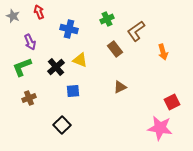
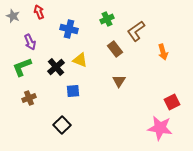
brown triangle: moved 1 px left, 6 px up; rotated 32 degrees counterclockwise
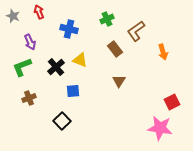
black square: moved 4 px up
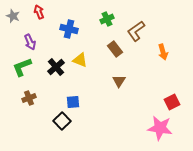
blue square: moved 11 px down
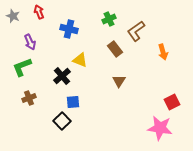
green cross: moved 2 px right
black cross: moved 6 px right, 9 px down
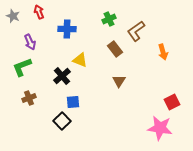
blue cross: moved 2 px left; rotated 12 degrees counterclockwise
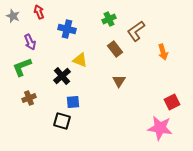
blue cross: rotated 12 degrees clockwise
black square: rotated 30 degrees counterclockwise
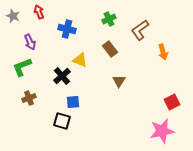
brown L-shape: moved 4 px right, 1 px up
brown rectangle: moved 5 px left
pink star: moved 2 px right, 3 px down; rotated 20 degrees counterclockwise
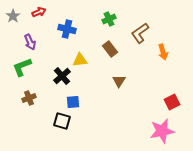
red arrow: rotated 88 degrees clockwise
gray star: rotated 16 degrees clockwise
brown L-shape: moved 3 px down
yellow triangle: rotated 28 degrees counterclockwise
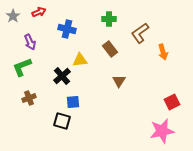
green cross: rotated 24 degrees clockwise
